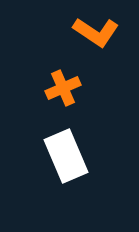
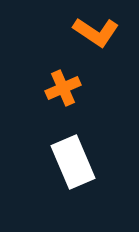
white rectangle: moved 7 px right, 6 px down
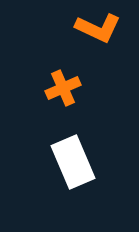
orange L-shape: moved 2 px right, 4 px up; rotated 9 degrees counterclockwise
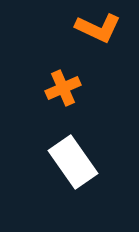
white rectangle: rotated 12 degrees counterclockwise
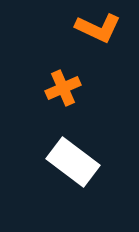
white rectangle: rotated 18 degrees counterclockwise
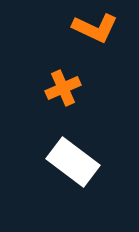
orange L-shape: moved 3 px left
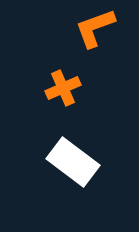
orange L-shape: rotated 135 degrees clockwise
